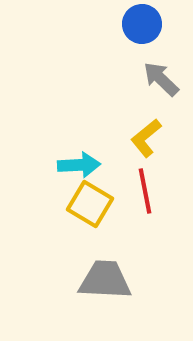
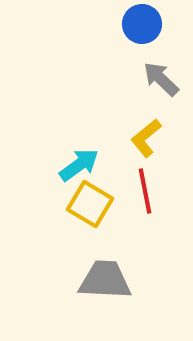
cyan arrow: rotated 33 degrees counterclockwise
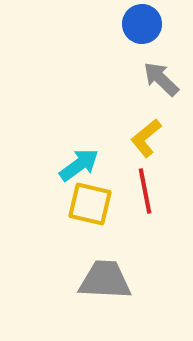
yellow square: rotated 18 degrees counterclockwise
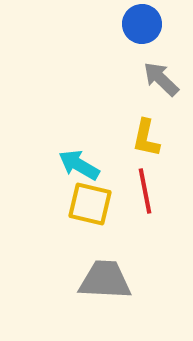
yellow L-shape: rotated 39 degrees counterclockwise
cyan arrow: rotated 114 degrees counterclockwise
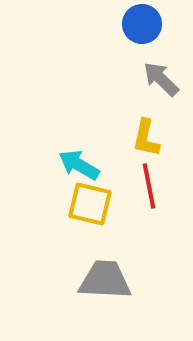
red line: moved 4 px right, 5 px up
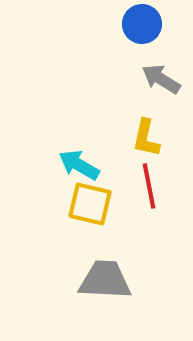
gray arrow: rotated 12 degrees counterclockwise
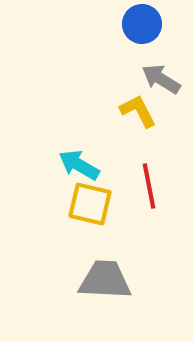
yellow L-shape: moved 8 px left, 27 px up; rotated 141 degrees clockwise
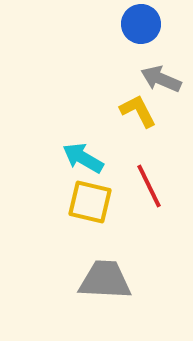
blue circle: moved 1 px left
gray arrow: rotated 9 degrees counterclockwise
cyan arrow: moved 4 px right, 7 px up
red line: rotated 15 degrees counterclockwise
yellow square: moved 2 px up
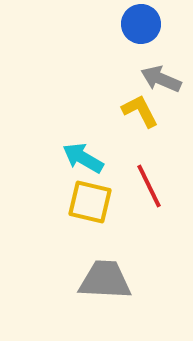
yellow L-shape: moved 2 px right
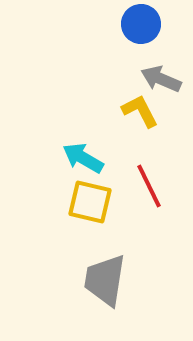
gray trapezoid: rotated 84 degrees counterclockwise
